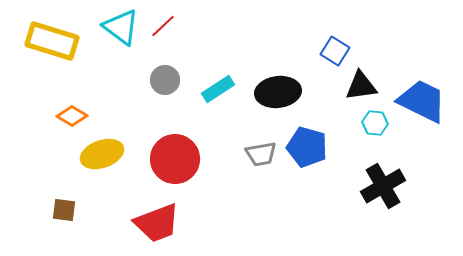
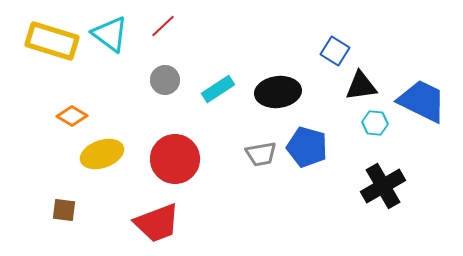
cyan triangle: moved 11 px left, 7 px down
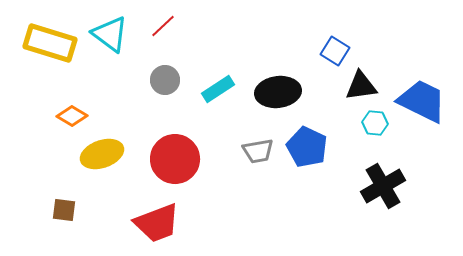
yellow rectangle: moved 2 px left, 2 px down
blue pentagon: rotated 9 degrees clockwise
gray trapezoid: moved 3 px left, 3 px up
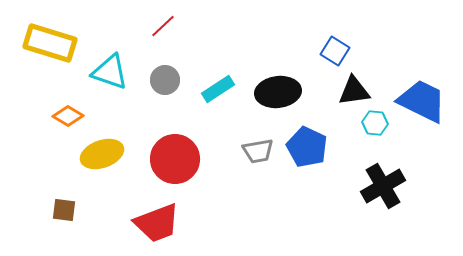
cyan triangle: moved 38 px down; rotated 18 degrees counterclockwise
black triangle: moved 7 px left, 5 px down
orange diamond: moved 4 px left
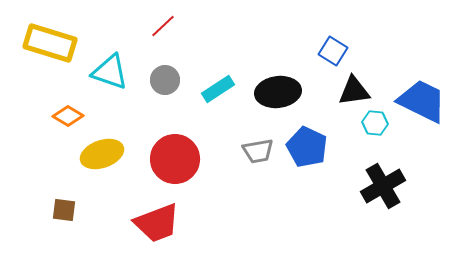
blue square: moved 2 px left
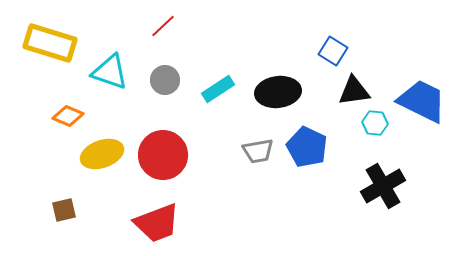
orange diamond: rotated 8 degrees counterclockwise
red circle: moved 12 px left, 4 px up
brown square: rotated 20 degrees counterclockwise
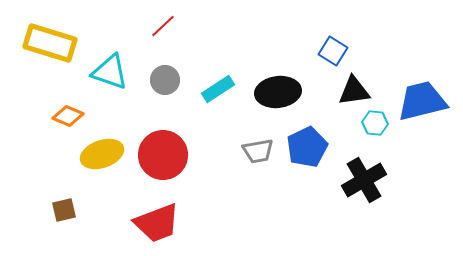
blue trapezoid: rotated 40 degrees counterclockwise
blue pentagon: rotated 21 degrees clockwise
black cross: moved 19 px left, 6 px up
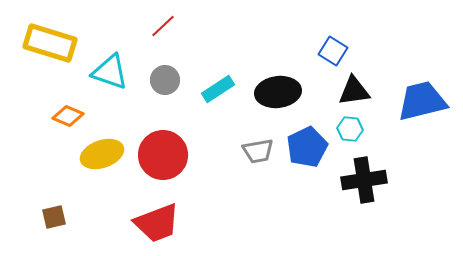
cyan hexagon: moved 25 px left, 6 px down
black cross: rotated 21 degrees clockwise
brown square: moved 10 px left, 7 px down
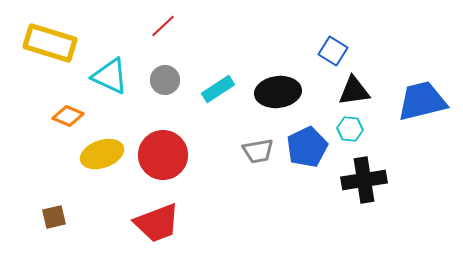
cyan triangle: moved 4 px down; rotated 6 degrees clockwise
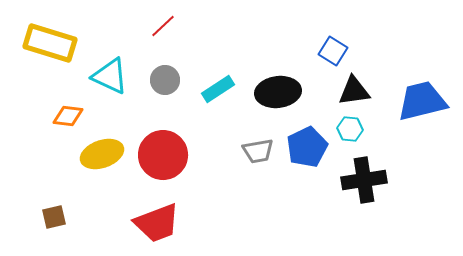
orange diamond: rotated 16 degrees counterclockwise
